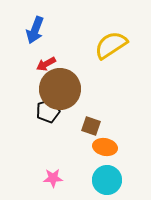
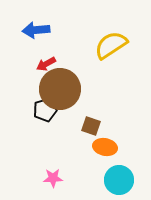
blue arrow: moved 1 px right; rotated 64 degrees clockwise
black pentagon: moved 3 px left, 1 px up
cyan circle: moved 12 px right
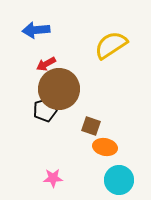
brown circle: moved 1 px left
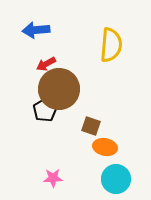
yellow semicircle: rotated 128 degrees clockwise
black pentagon: rotated 15 degrees counterclockwise
cyan circle: moved 3 px left, 1 px up
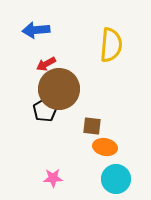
brown square: moved 1 px right; rotated 12 degrees counterclockwise
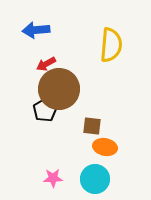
cyan circle: moved 21 px left
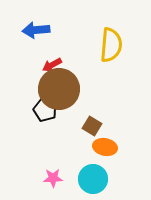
red arrow: moved 6 px right, 1 px down
black pentagon: rotated 20 degrees counterclockwise
brown square: rotated 24 degrees clockwise
cyan circle: moved 2 px left
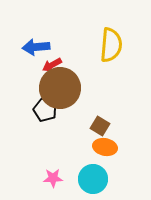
blue arrow: moved 17 px down
brown circle: moved 1 px right, 1 px up
brown square: moved 8 px right
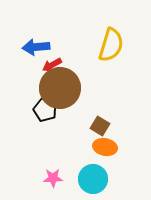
yellow semicircle: rotated 12 degrees clockwise
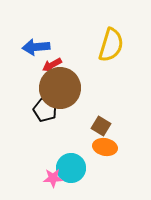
brown square: moved 1 px right
cyan circle: moved 22 px left, 11 px up
